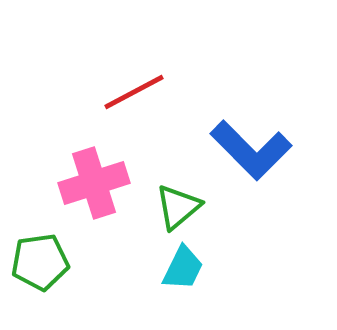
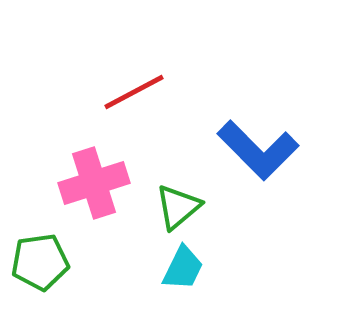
blue L-shape: moved 7 px right
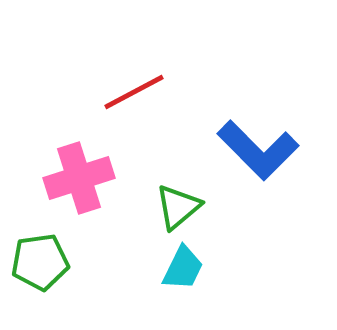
pink cross: moved 15 px left, 5 px up
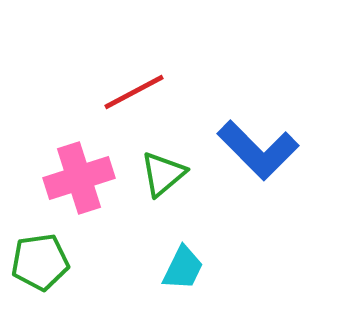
green triangle: moved 15 px left, 33 px up
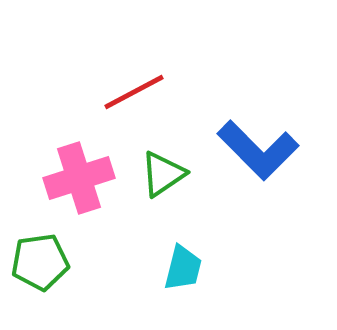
green triangle: rotated 6 degrees clockwise
cyan trapezoid: rotated 12 degrees counterclockwise
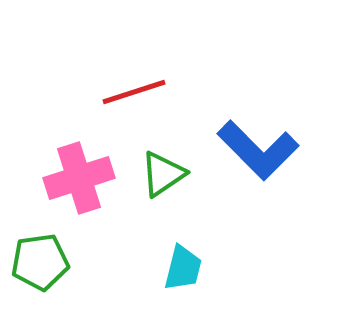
red line: rotated 10 degrees clockwise
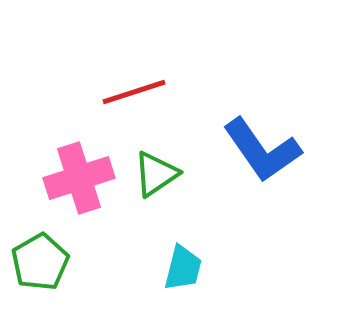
blue L-shape: moved 4 px right; rotated 10 degrees clockwise
green triangle: moved 7 px left
green pentagon: rotated 22 degrees counterclockwise
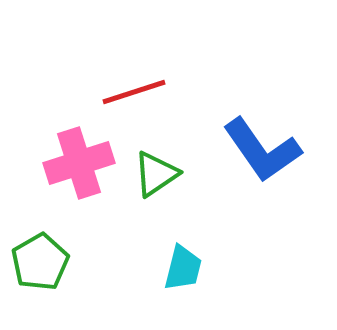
pink cross: moved 15 px up
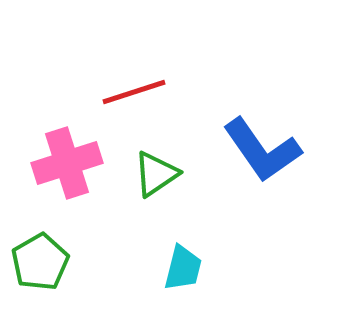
pink cross: moved 12 px left
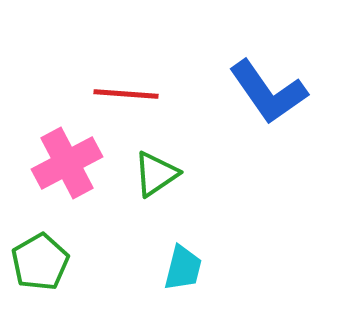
red line: moved 8 px left, 2 px down; rotated 22 degrees clockwise
blue L-shape: moved 6 px right, 58 px up
pink cross: rotated 10 degrees counterclockwise
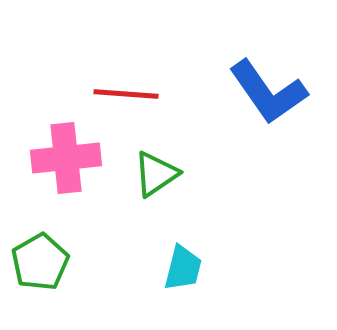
pink cross: moved 1 px left, 5 px up; rotated 22 degrees clockwise
